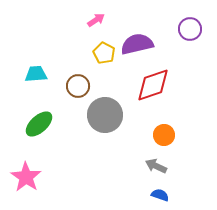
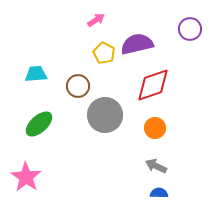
orange circle: moved 9 px left, 7 px up
blue semicircle: moved 1 px left, 2 px up; rotated 18 degrees counterclockwise
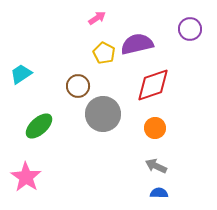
pink arrow: moved 1 px right, 2 px up
cyan trapezoid: moved 15 px left; rotated 30 degrees counterclockwise
gray circle: moved 2 px left, 1 px up
green ellipse: moved 2 px down
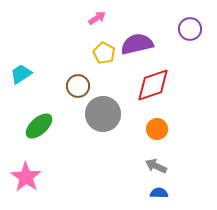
orange circle: moved 2 px right, 1 px down
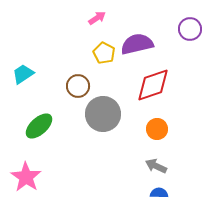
cyan trapezoid: moved 2 px right
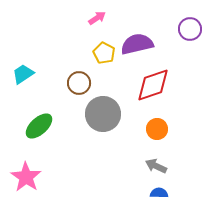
brown circle: moved 1 px right, 3 px up
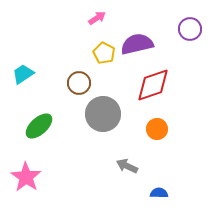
gray arrow: moved 29 px left
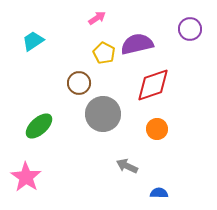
cyan trapezoid: moved 10 px right, 33 px up
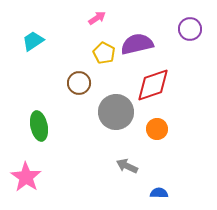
gray circle: moved 13 px right, 2 px up
green ellipse: rotated 60 degrees counterclockwise
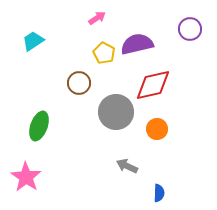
red diamond: rotated 6 degrees clockwise
green ellipse: rotated 32 degrees clockwise
blue semicircle: rotated 90 degrees clockwise
